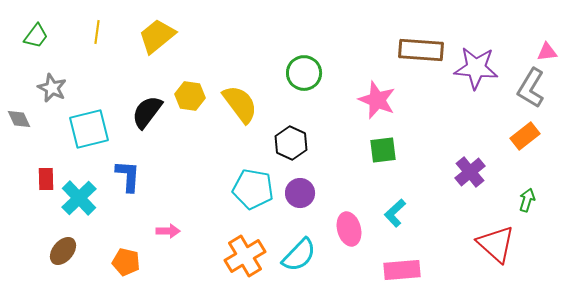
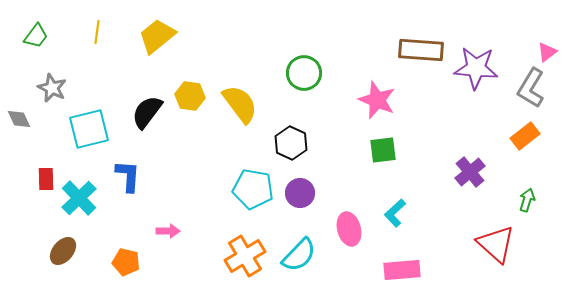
pink triangle: rotated 30 degrees counterclockwise
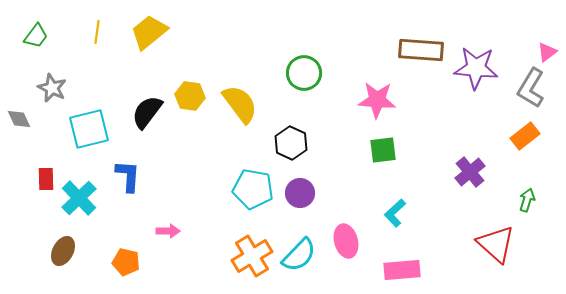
yellow trapezoid: moved 8 px left, 4 px up
pink star: rotated 18 degrees counterclockwise
pink ellipse: moved 3 px left, 12 px down
brown ellipse: rotated 12 degrees counterclockwise
orange cross: moved 7 px right
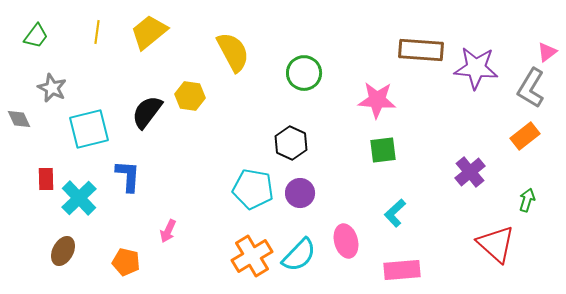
yellow semicircle: moved 7 px left, 52 px up; rotated 9 degrees clockwise
pink arrow: rotated 115 degrees clockwise
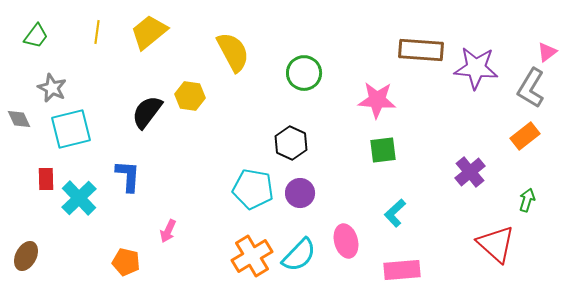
cyan square: moved 18 px left
brown ellipse: moved 37 px left, 5 px down
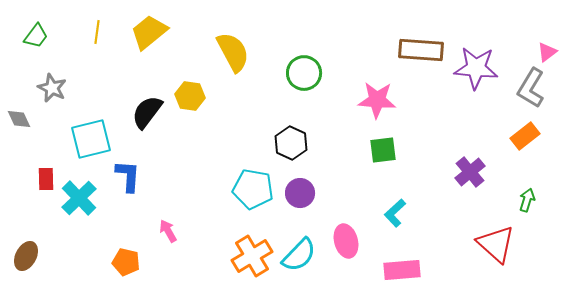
cyan square: moved 20 px right, 10 px down
pink arrow: rotated 125 degrees clockwise
